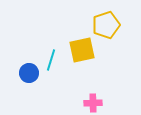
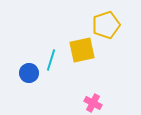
pink cross: rotated 30 degrees clockwise
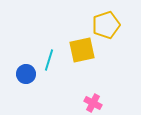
cyan line: moved 2 px left
blue circle: moved 3 px left, 1 px down
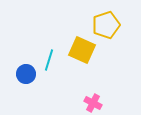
yellow square: rotated 36 degrees clockwise
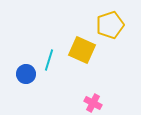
yellow pentagon: moved 4 px right
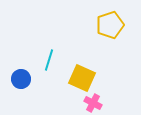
yellow square: moved 28 px down
blue circle: moved 5 px left, 5 px down
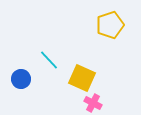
cyan line: rotated 60 degrees counterclockwise
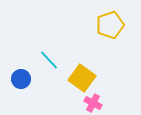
yellow square: rotated 12 degrees clockwise
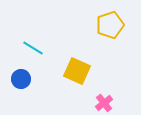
cyan line: moved 16 px left, 12 px up; rotated 15 degrees counterclockwise
yellow square: moved 5 px left, 7 px up; rotated 12 degrees counterclockwise
pink cross: moved 11 px right; rotated 24 degrees clockwise
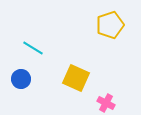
yellow square: moved 1 px left, 7 px down
pink cross: moved 2 px right; rotated 24 degrees counterclockwise
